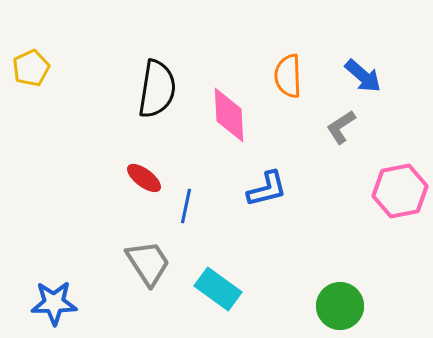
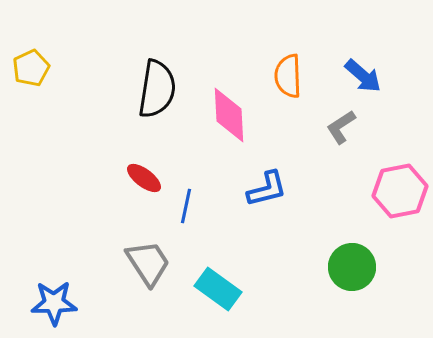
green circle: moved 12 px right, 39 px up
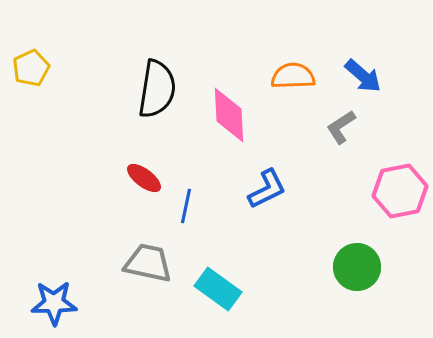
orange semicircle: moved 5 px right; rotated 90 degrees clockwise
blue L-shape: rotated 12 degrees counterclockwise
gray trapezoid: rotated 45 degrees counterclockwise
green circle: moved 5 px right
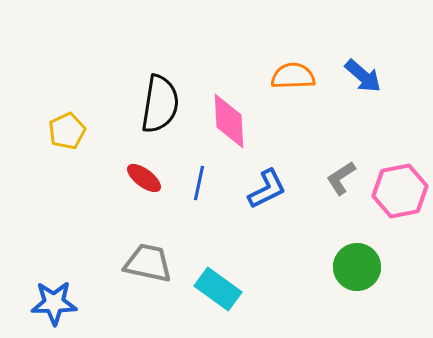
yellow pentagon: moved 36 px right, 63 px down
black semicircle: moved 3 px right, 15 px down
pink diamond: moved 6 px down
gray L-shape: moved 51 px down
blue line: moved 13 px right, 23 px up
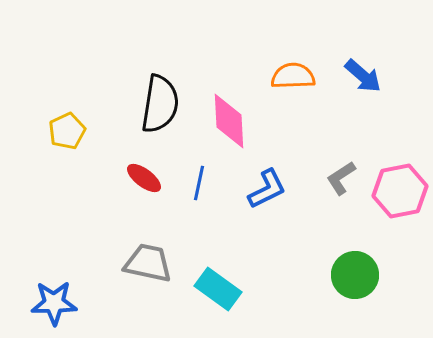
green circle: moved 2 px left, 8 px down
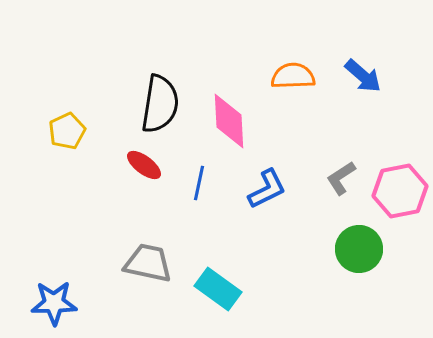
red ellipse: moved 13 px up
green circle: moved 4 px right, 26 px up
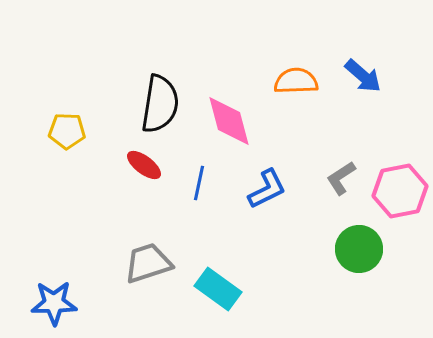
orange semicircle: moved 3 px right, 5 px down
pink diamond: rotated 12 degrees counterclockwise
yellow pentagon: rotated 27 degrees clockwise
gray trapezoid: rotated 30 degrees counterclockwise
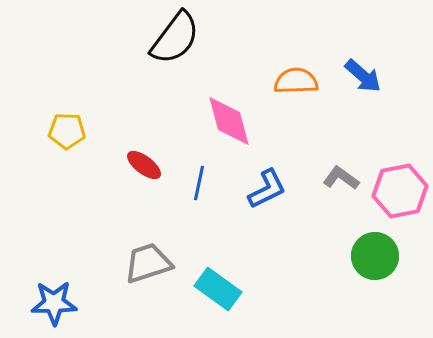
black semicircle: moved 15 px right, 66 px up; rotated 28 degrees clockwise
gray L-shape: rotated 69 degrees clockwise
green circle: moved 16 px right, 7 px down
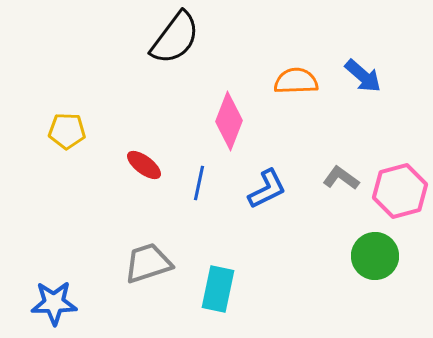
pink diamond: rotated 36 degrees clockwise
pink hexagon: rotated 4 degrees counterclockwise
cyan rectangle: rotated 66 degrees clockwise
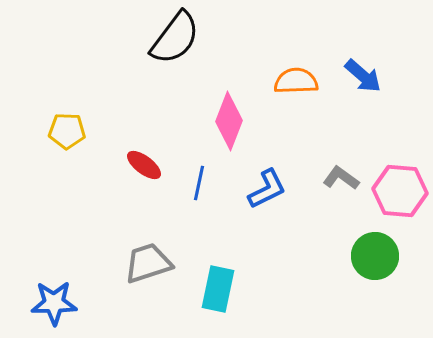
pink hexagon: rotated 20 degrees clockwise
